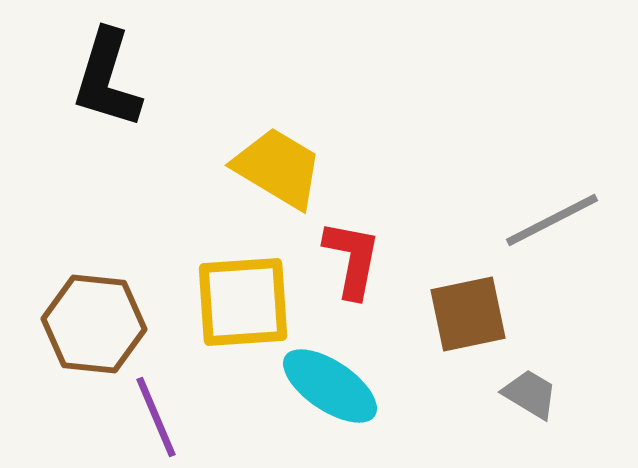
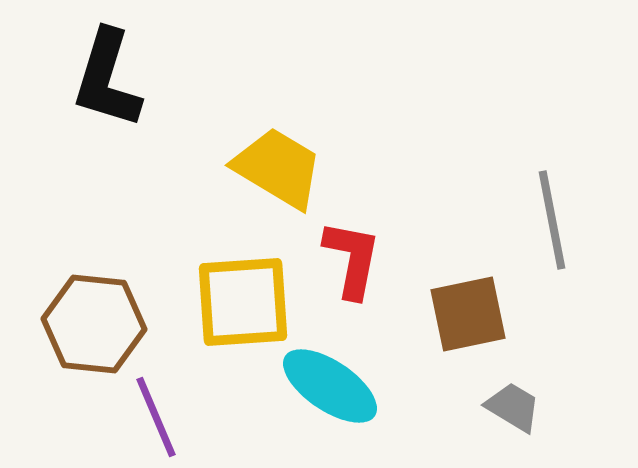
gray line: rotated 74 degrees counterclockwise
gray trapezoid: moved 17 px left, 13 px down
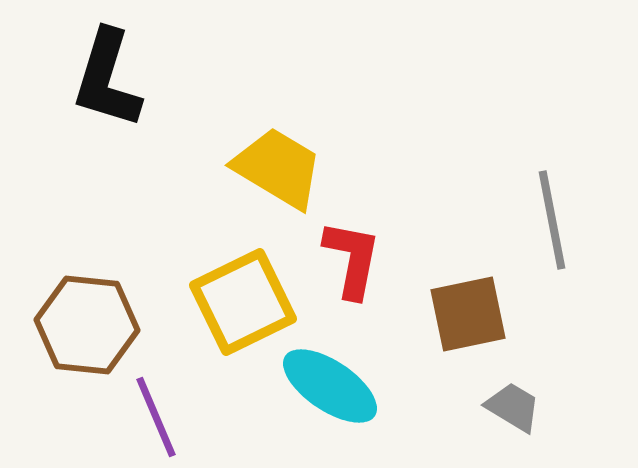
yellow square: rotated 22 degrees counterclockwise
brown hexagon: moved 7 px left, 1 px down
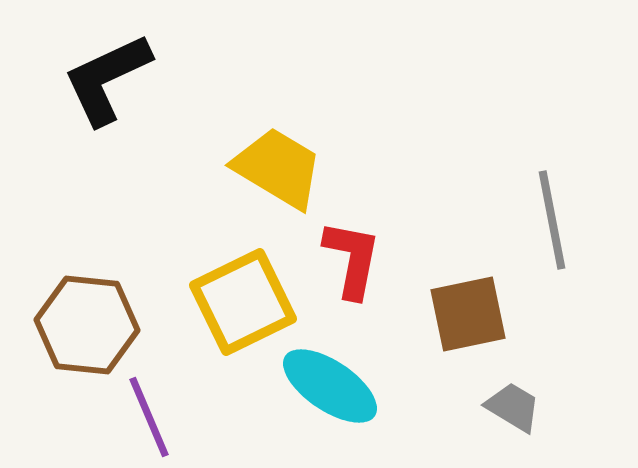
black L-shape: rotated 48 degrees clockwise
purple line: moved 7 px left
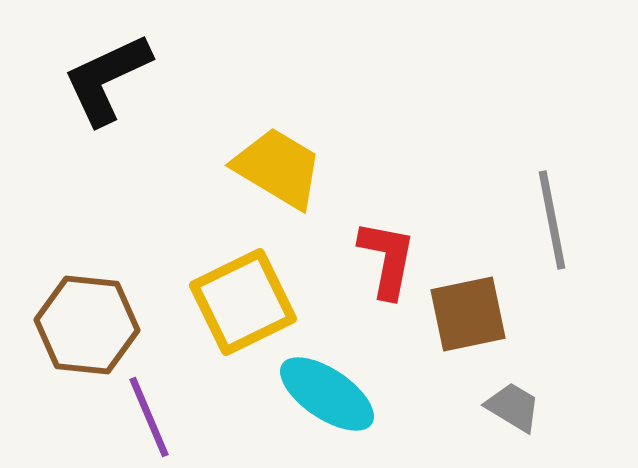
red L-shape: moved 35 px right
cyan ellipse: moved 3 px left, 8 px down
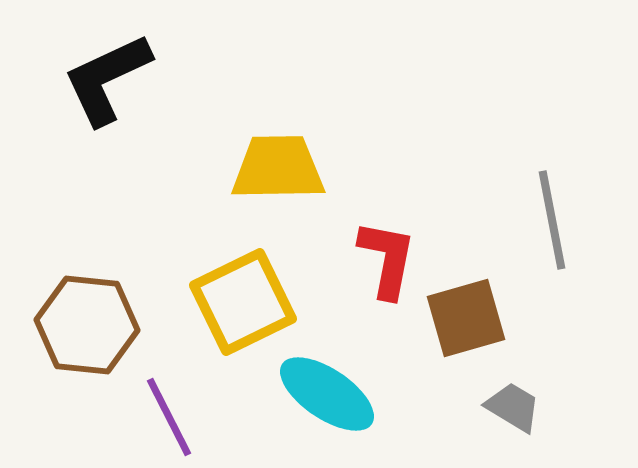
yellow trapezoid: rotated 32 degrees counterclockwise
brown square: moved 2 px left, 4 px down; rotated 4 degrees counterclockwise
purple line: moved 20 px right; rotated 4 degrees counterclockwise
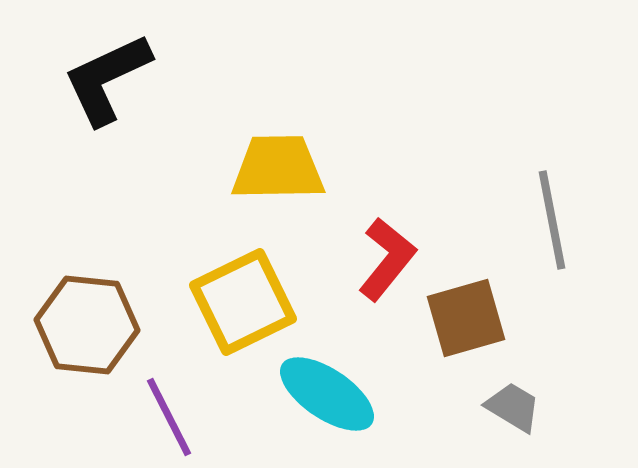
red L-shape: rotated 28 degrees clockwise
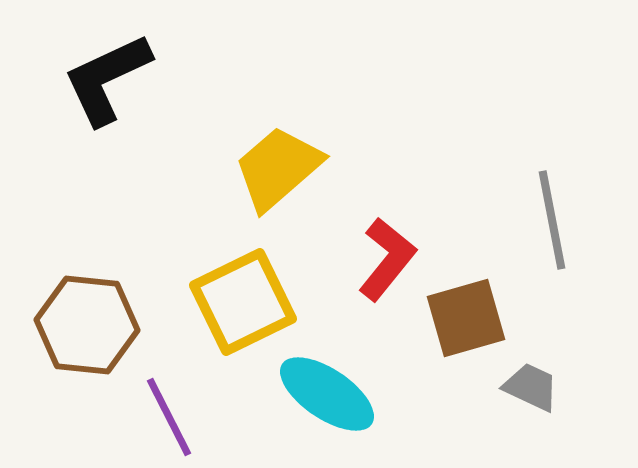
yellow trapezoid: rotated 40 degrees counterclockwise
gray trapezoid: moved 18 px right, 20 px up; rotated 6 degrees counterclockwise
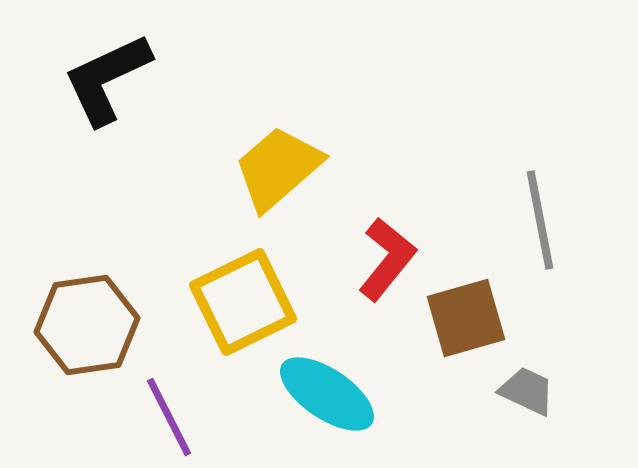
gray line: moved 12 px left
brown hexagon: rotated 14 degrees counterclockwise
gray trapezoid: moved 4 px left, 4 px down
